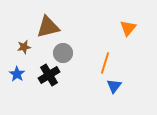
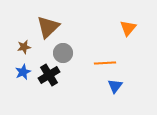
brown triangle: rotated 30 degrees counterclockwise
orange line: rotated 70 degrees clockwise
blue star: moved 6 px right, 2 px up; rotated 14 degrees clockwise
blue triangle: moved 1 px right
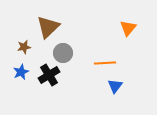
blue star: moved 2 px left
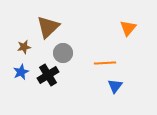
black cross: moved 1 px left
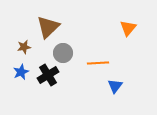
orange line: moved 7 px left
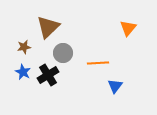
blue star: moved 2 px right; rotated 21 degrees counterclockwise
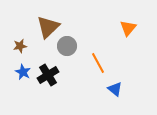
brown star: moved 4 px left, 1 px up
gray circle: moved 4 px right, 7 px up
orange line: rotated 65 degrees clockwise
blue triangle: moved 3 px down; rotated 28 degrees counterclockwise
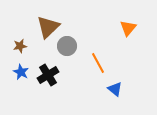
blue star: moved 2 px left
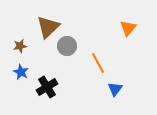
black cross: moved 1 px left, 12 px down
blue triangle: rotated 28 degrees clockwise
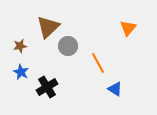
gray circle: moved 1 px right
blue triangle: rotated 35 degrees counterclockwise
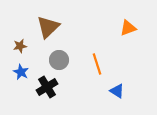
orange triangle: rotated 30 degrees clockwise
gray circle: moved 9 px left, 14 px down
orange line: moved 1 px left, 1 px down; rotated 10 degrees clockwise
blue triangle: moved 2 px right, 2 px down
